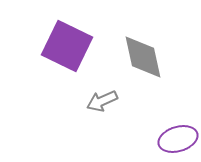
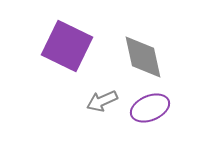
purple ellipse: moved 28 px left, 31 px up; rotated 6 degrees counterclockwise
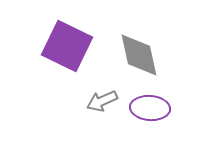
gray diamond: moved 4 px left, 2 px up
purple ellipse: rotated 27 degrees clockwise
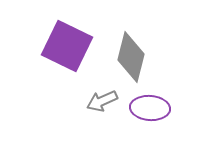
gray diamond: moved 8 px left, 2 px down; rotated 27 degrees clockwise
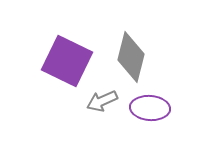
purple square: moved 15 px down
